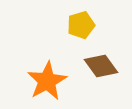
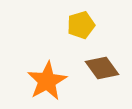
brown diamond: moved 1 px right, 2 px down
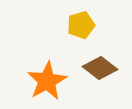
brown diamond: moved 2 px left; rotated 16 degrees counterclockwise
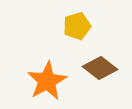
yellow pentagon: moved 4 px left, 1 px down
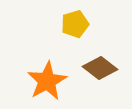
yellow pentagon: moved 2 px left, 2 px up
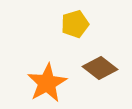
orange star: moved 2 px down
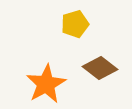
orange star: moved 1 px left, 1 px down
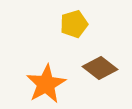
yellow pentagon: moved 1 px left
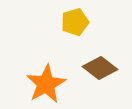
yellow pentagon: moved 1 px right, 2 px up
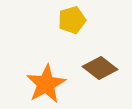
yellow pentagon: moved 3 px left, 2 px up
